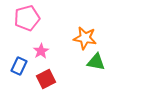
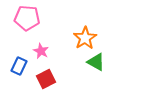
pink pentagon: rotated 20 degrees clockwise
orange star: rotated 30 degrees clockwise
pink star: rotated 14 degrees counterclockwise
green triangle: rotated 18 degrees clockwise
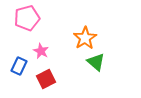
pink pentagon: rotated 20 degrees counterclockwise
green triangle: rotated 12 degrees clockwise
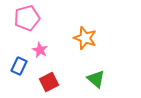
orange star: rotated 20 degrees counterclockwise
pink star: moved 1 px left, 1 px up
green triangle: moved 17 px down
red square: moved 3 px right, 3 px down
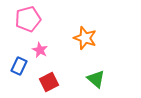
pink pentagon: moved 1 px right, 1 px down
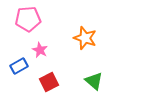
pink pentagon: rotated 10 degrees clockwise
blue rectangle: rotated 36 degrees clockwise
green triangle: moved 2 px left, 2 px down
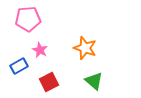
orange star: moved 10 px down
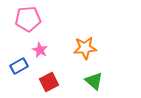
orange star: rotated 25 degrees counterclockwise
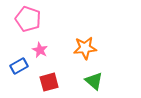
pink pentagon: rotated 25 degrees clockwise
red square: rotated 12 degrees clockwise
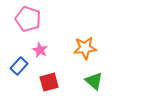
blue rectangle: rotated 18 degrees counterclockwise
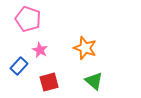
orange star: rotated 25 degrees clockwise
